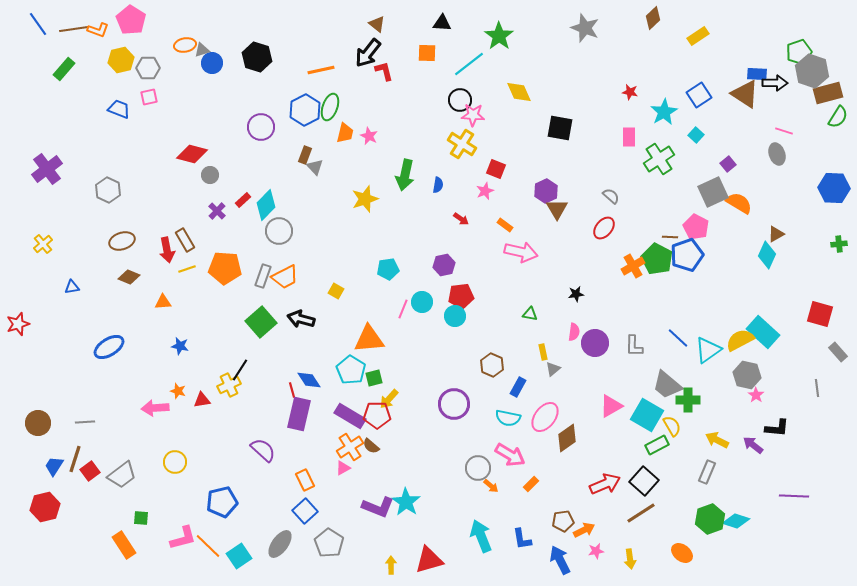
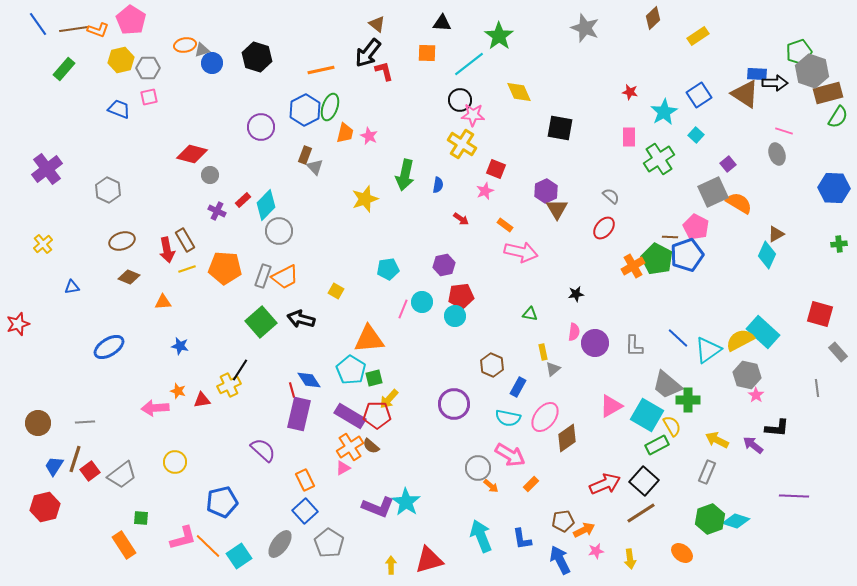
purple cross at (217, 211): rotated 18 degrees counterclockwise
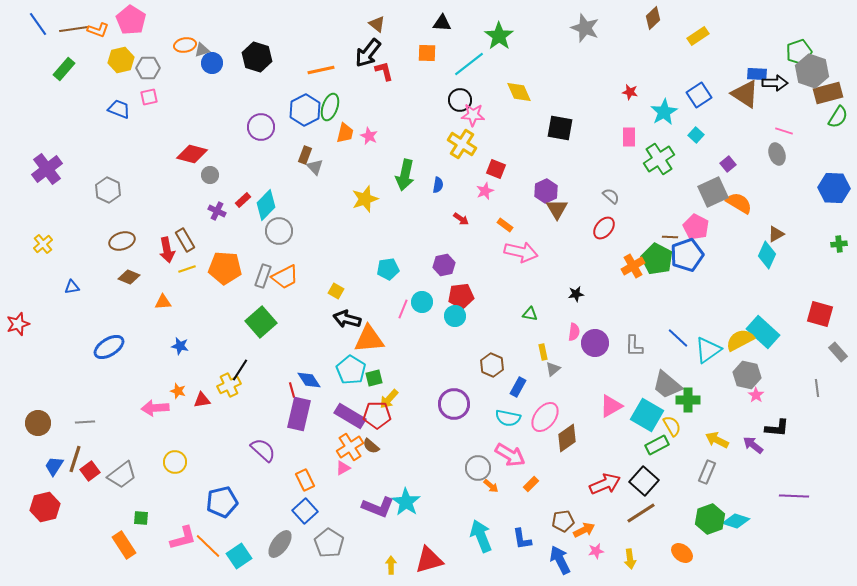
black arrow at (301, 319): moved 46 px right
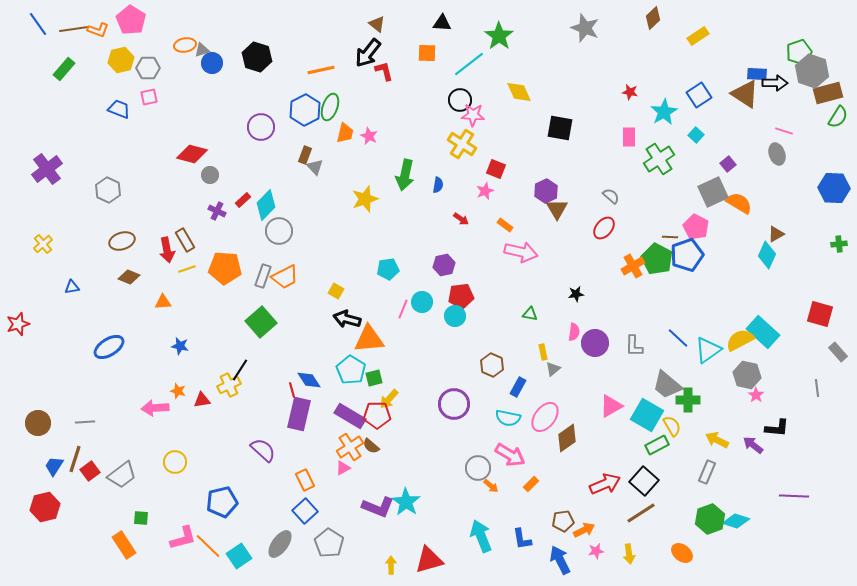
yellow arrow at (630, 559): moved 1 px left, 5 px up
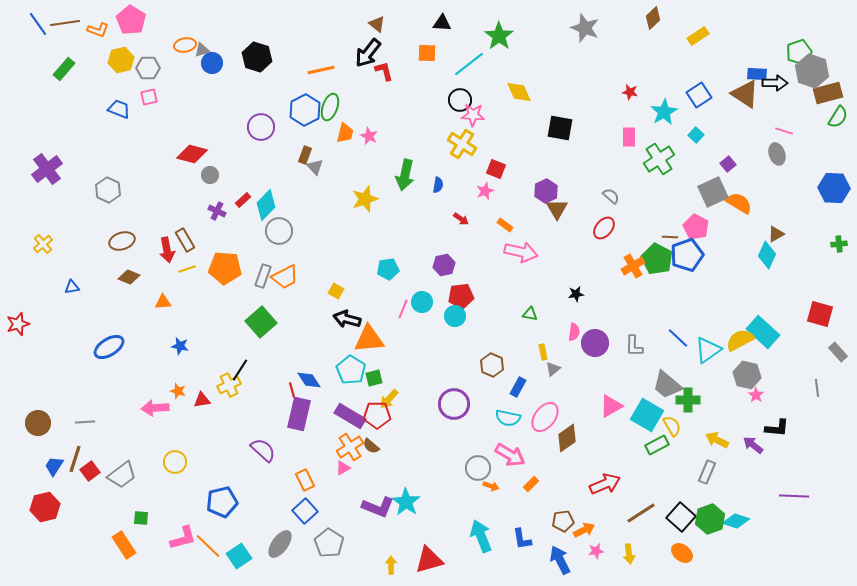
brown line at (74, 29): moved 9 px left, 6 px up
black square at (644, 481): moved 37 px right, 36 px down
orange arrow at (491, 486): rotated 21 degrees counterclockwise
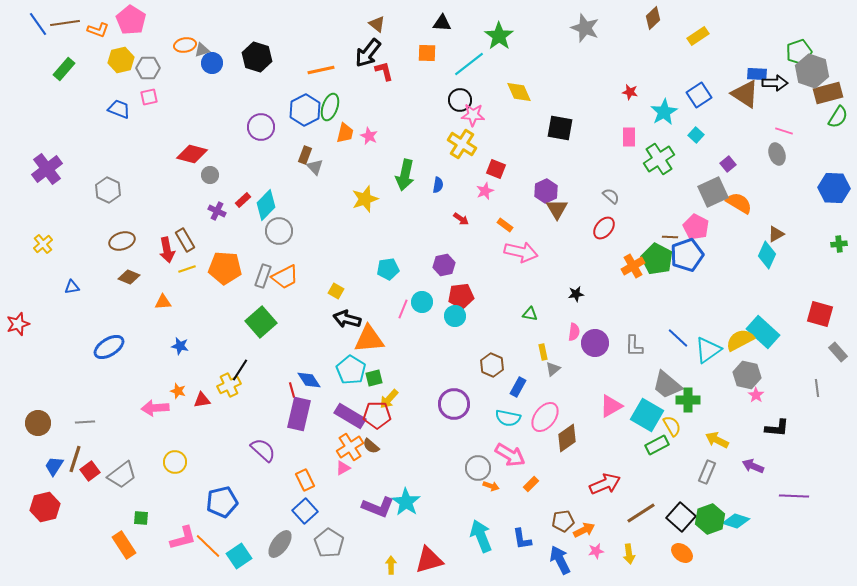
purple arrow at (753, 445): moved 21 px down; rotated 15 degrees counterclockwise
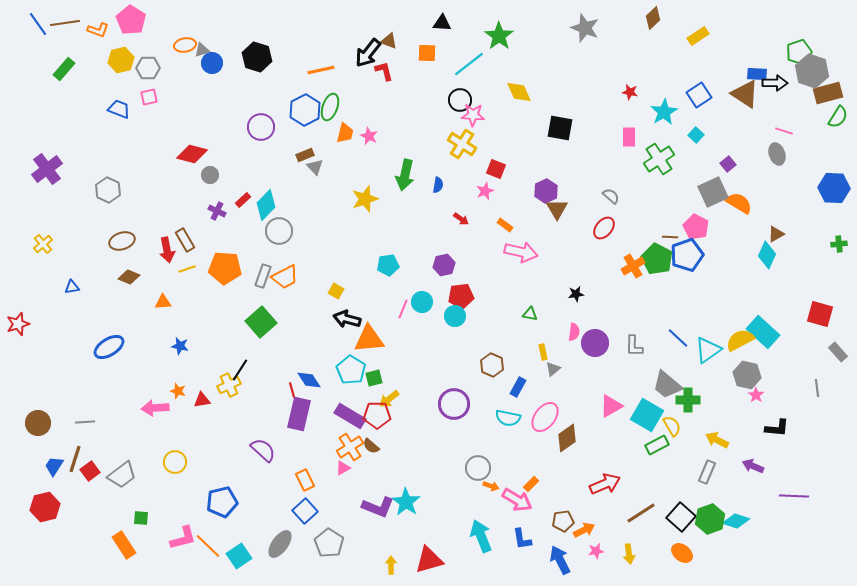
brown triangle at (377, 24): moved 12 px right, 17 px down; rotated 18 degrees counterclockwise
brown rectangle at (305, 155): rotated 48 degrees clockwise
cyan pentagon at (388, 269): moved 4 px up
yellow arrow at (389, 399): rotated 10 degrees clockwise
pink arrow at (510, 455): moved 7 px right, 45 px down
